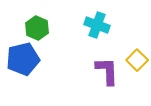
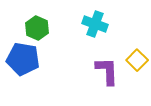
cyan cross: moved 2 px left, 1 px up
blue pentagon: rotated 24 degrees clockwise
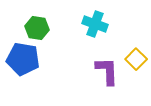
green hexagon: rotated 15 degrees counterclockwise
yellow square: moved 1 px left, 1 px up
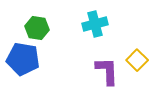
cyan cross: rotated 35 degrees counterclockwise
yellow square: moved 1 px right, 1 px down
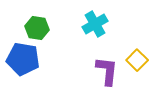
cyan cross: rotated 15 degrees counterclockwise
purple L-shape: rotated 8 degrees clockwise
